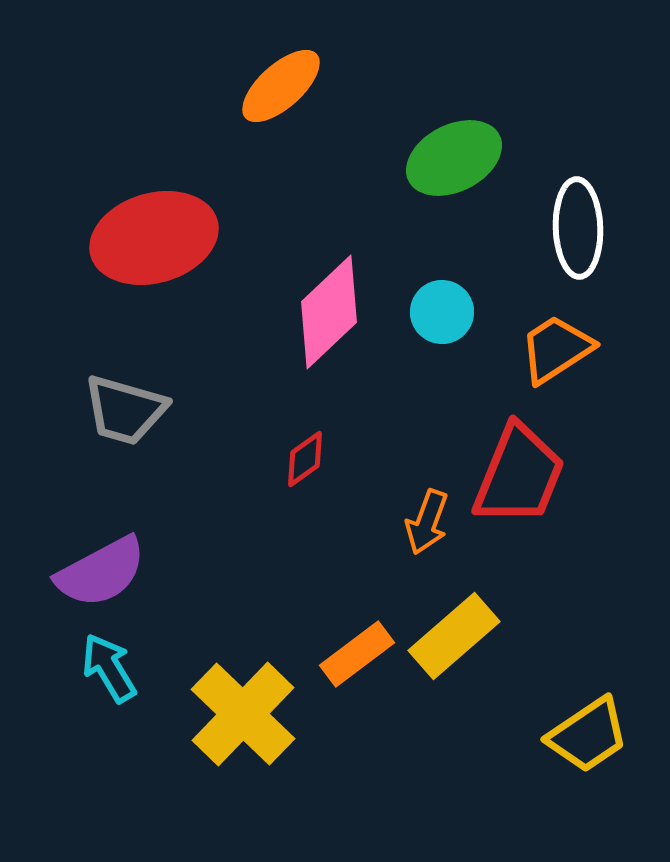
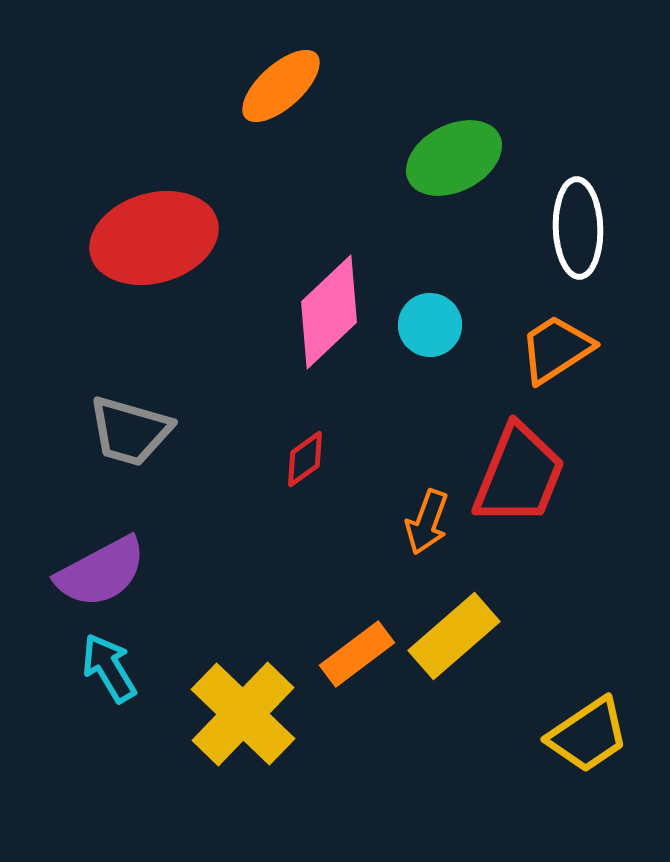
cyan circle: moved 12 px left, 13 px down
gray trapezoid: moved 5 px right, 21 px down
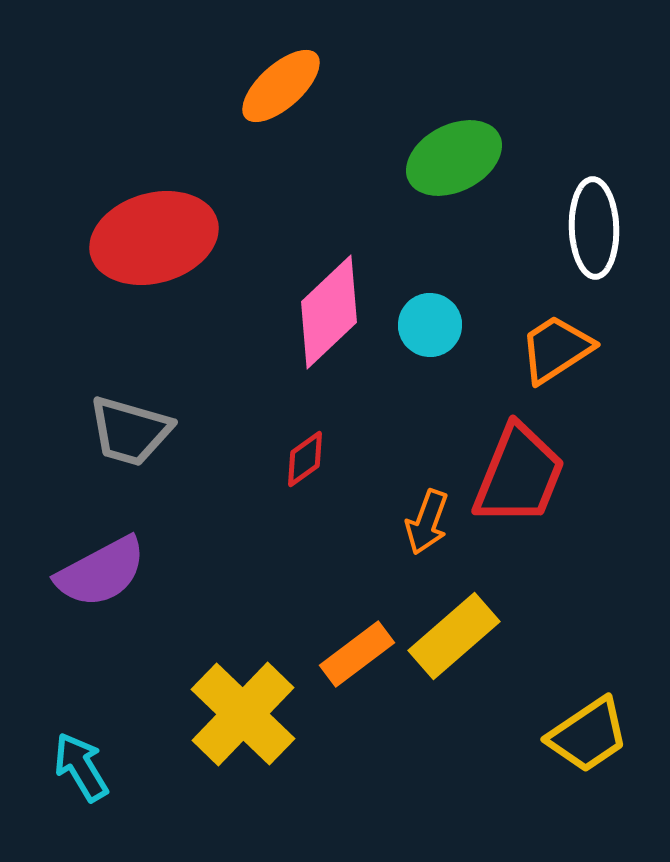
white ellipse: moved 16 px right
cyan arrow: moved 28 px left, 99 px down
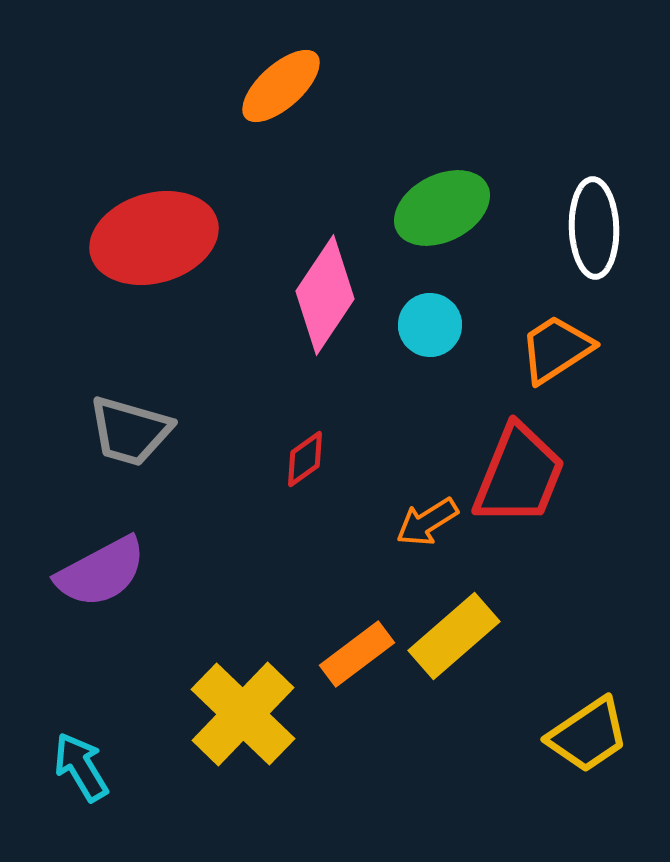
green ellipse: moved 12 px left, 50 px down
pink diamond: moved 4 px left, 17 px up; rotated 13 degrees counterclockwise
orange arrow: rotated 38 degrees clockwise
